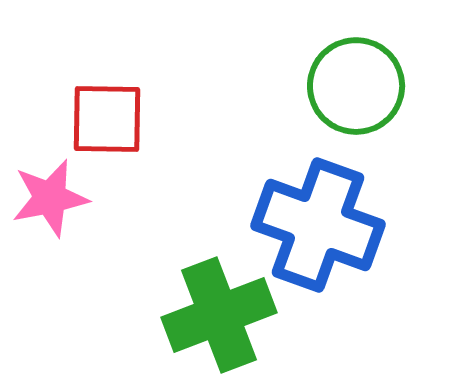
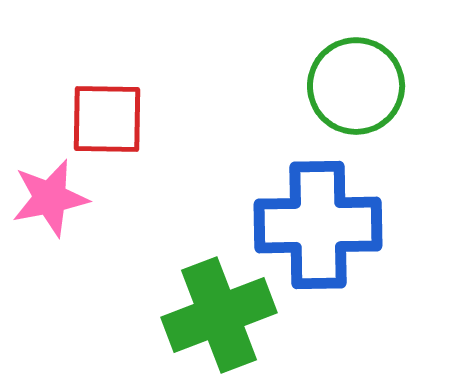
blue cross: rotated 21 degrees counterclockwise
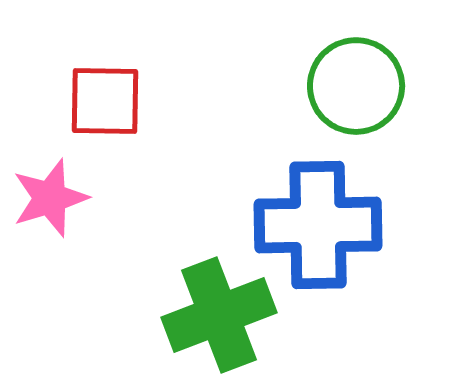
red square: moved 2 px left, 18 px up
pink star: rotated 6 degrees counterclockwise
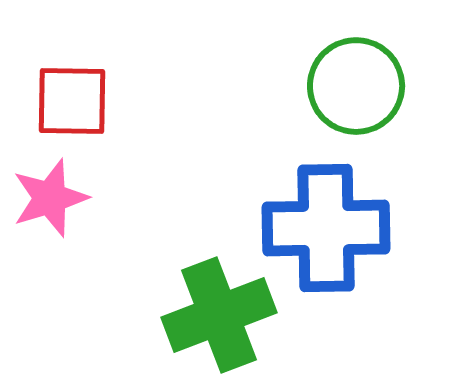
red square: moved 33 px left
blue cross: moved 8 px right, 3 px down
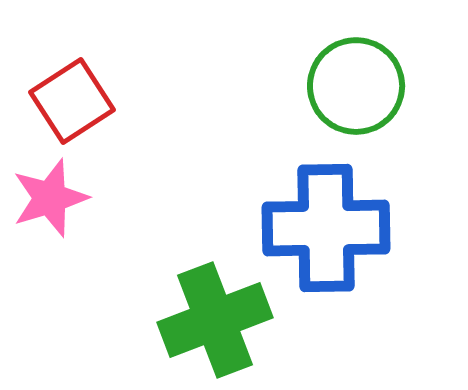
red square: rotated 34 degrees counterclockwise
green cross: moved 4 px left, 5 px down
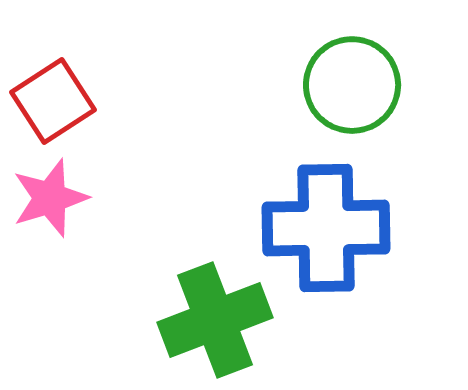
green circle: moved 4 px left, 1 px up
red square: moved 19 px left
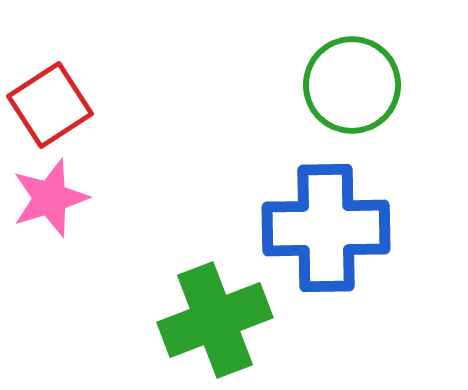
red square: moved 3 px left, 4 px down
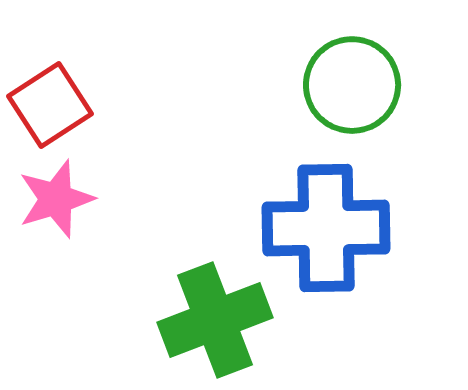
pink star: moved 6 px right, 1 px down
